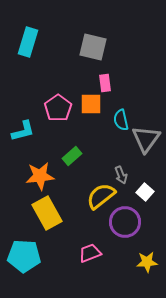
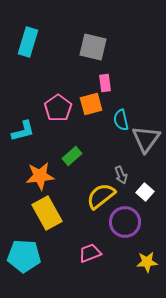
orange square: rotated 15 degrees counterclockwise
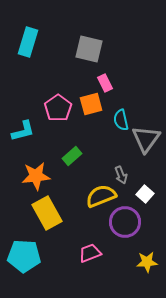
gray square: moved 4 px left, 2 px down
pink rectangle: rotated 18 degrees counterclockwise
orange star: moved 4 px left
white square: moved 2 px down
yellow semicircle: rotated 16 degrees clockwise
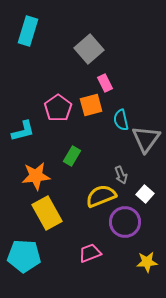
cyan rectangle: moved 11 px up
gray square: rotated 36 degrees clockwise
orange square: moved 1 px down
green rectangle: rotated 18 degrees counterclockwise
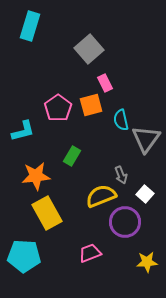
cyan rectangle: moved 2 px right, 5 px up
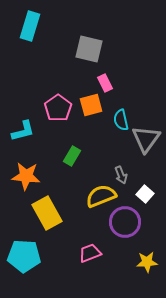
gray square: rotated 36 degrees counterclockwise
orange star: moved 10 px left; rotated 12 degrees clockwise
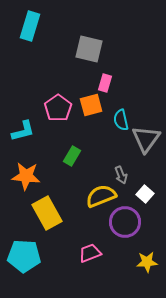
pink rectangle: rotated 42 degrees clockwise
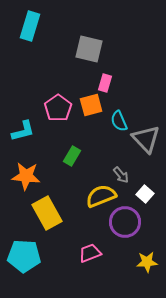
cyan semicircle: moved 2 px left, 1 px down; rotated 10 degrees counterclockwise
gray triangle: rotated 20 degrees counterclockwise
gray arrow: rotated 18 degrees counterclockwise
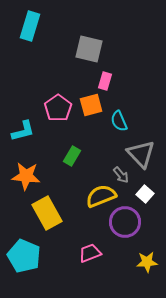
pink rectangle: moved 2 px up
gray triangle: moved 5 px left, 15 px down
cyan pentagon: rotated 20 degrees clockwise
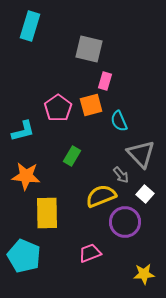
yellow rectangle: rotated 28 degrees clockwise
yellow star: moved 3 px left, 12 px down
